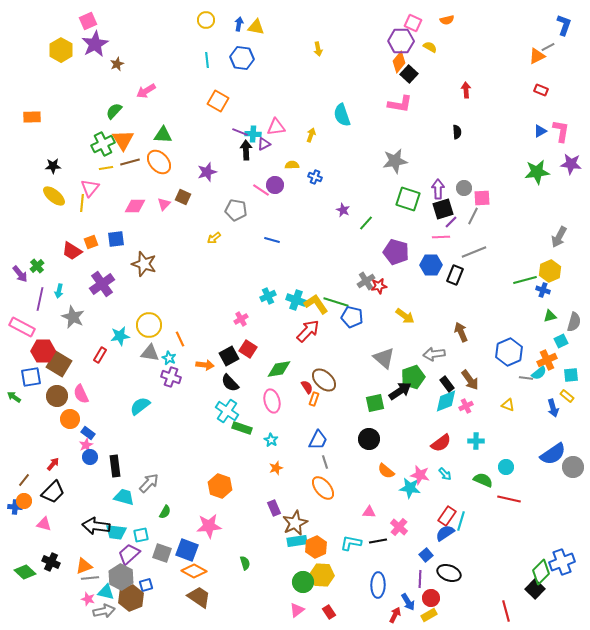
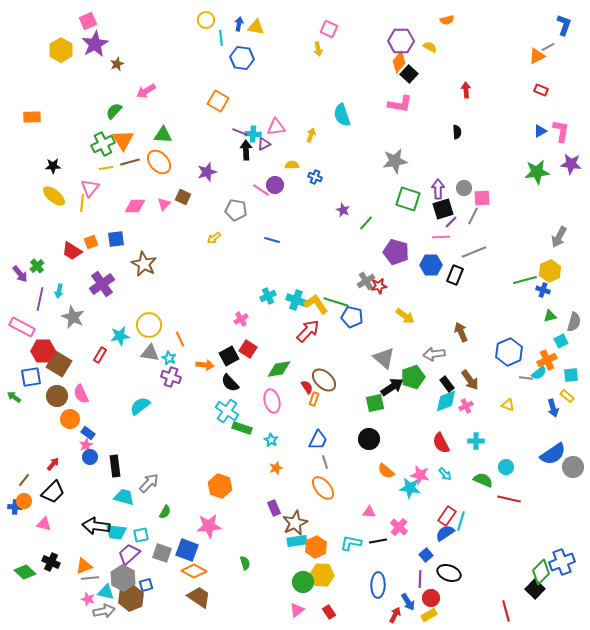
pink square at (413, 23): moved 84 px left, 6 px down
cyan line at (207, 60): moved 14 px right, 22 px up
brown star at (144, 264): rotated 10 degrees clockwise
black arrow at (400, 391): moved 8 px left, 4 px up
red semicircle at (441, 443): rotated 100 degrees clockwise
gray hexagon at (121, 577): moved 2 px right, 1 px down
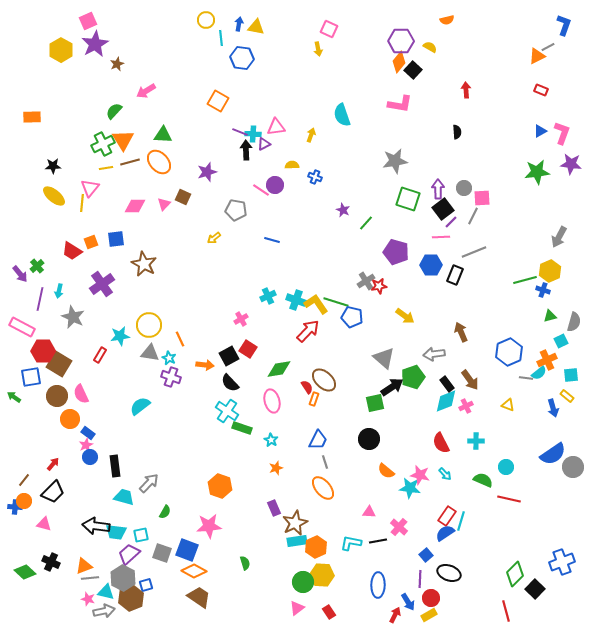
black square at (409, 74): moved 4 px right, 4 px up
pink L-shape at (561, 131): moved 1 px right, 2 px down; rotated 10 degrees clockwise
black square at (443, 209): rotated 20 degrees counterclockwise
green diamond at (541, 572): moved 26 px left, 2 px down
pink triangle at (297, 610): moved 2 px up
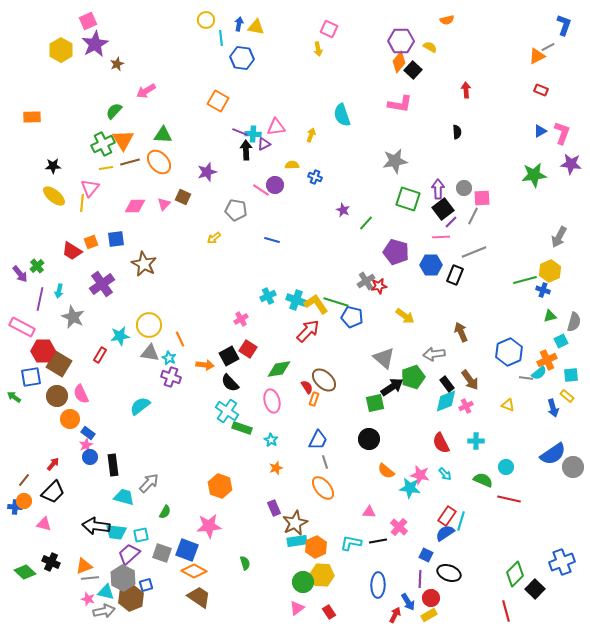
green star at (537, 172): moved 3 px left, 3 px down
black rectangle at (115, 466): moved 2 px left, 1 px up
blue square at (426, 555): rotated 24 degrees counterclockwise
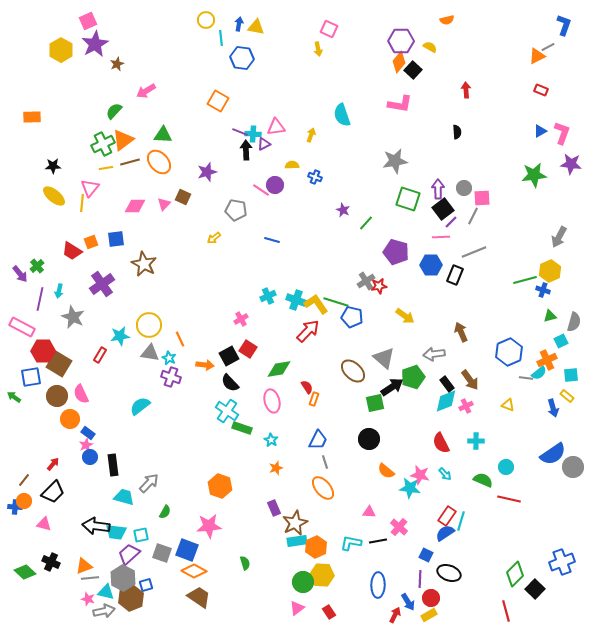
orange triangle at (123, 140): rotated 25 degrees clockwise
brown ellipse at (324, 380): moved 29 px right, 9 px up
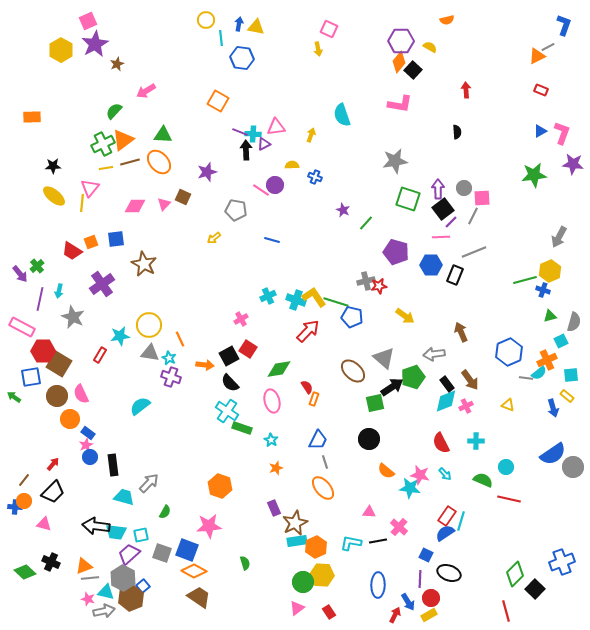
purple star at (571, 164): moved 2 px right
gray cross at (366, 281): rotated 18 degrees clockwise
yellow L-shape at (316, 304): moved 2 px left, 7 px up
blue square at (146, 585): moved 3 px left, 1 px down; rotated 24 degrees counterclockwise
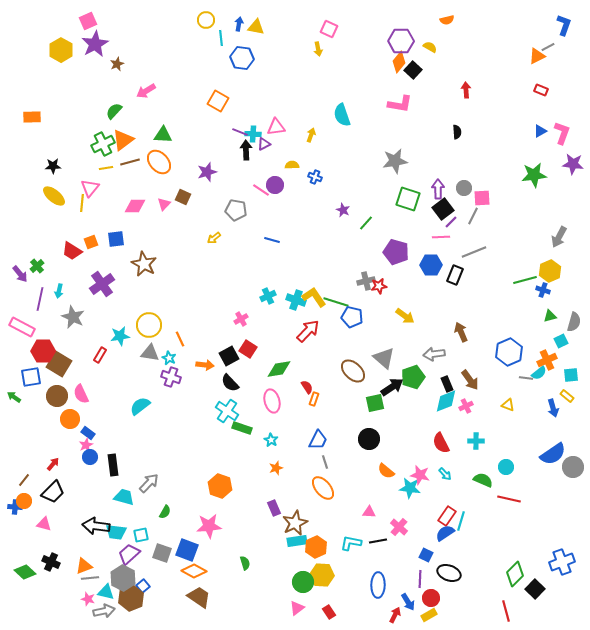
black rectangle at (447, 384): rotated 14 degrees clockwise
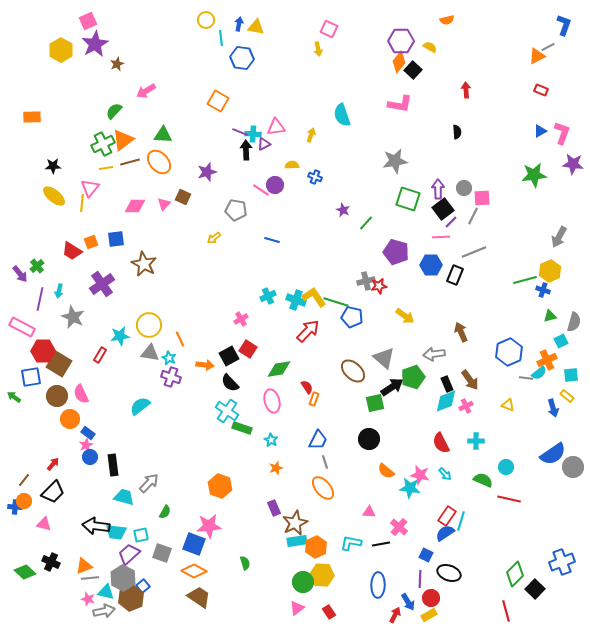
black line at (378, 541): moved 3 px right, 3 px down
blue square at (187, 550): moved 7 px right, 6 px up
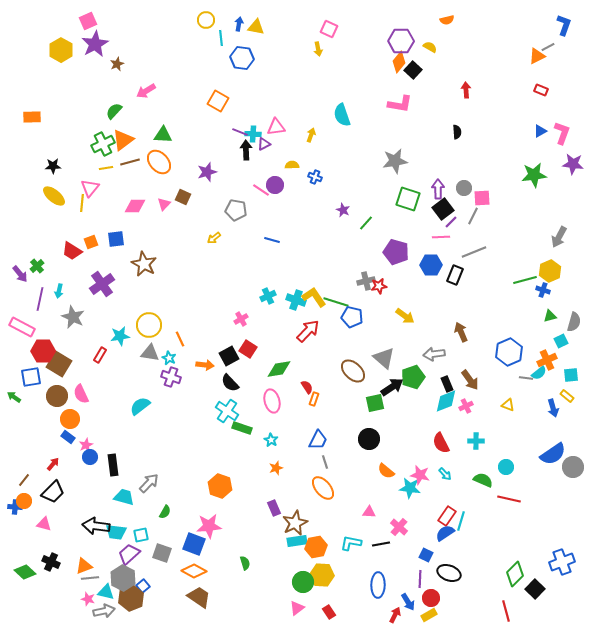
blue rectangle at (88, 433): moved 20 px left, 4 px down
orange hexagon at (316, 547): rotated 15 degrees clockwise
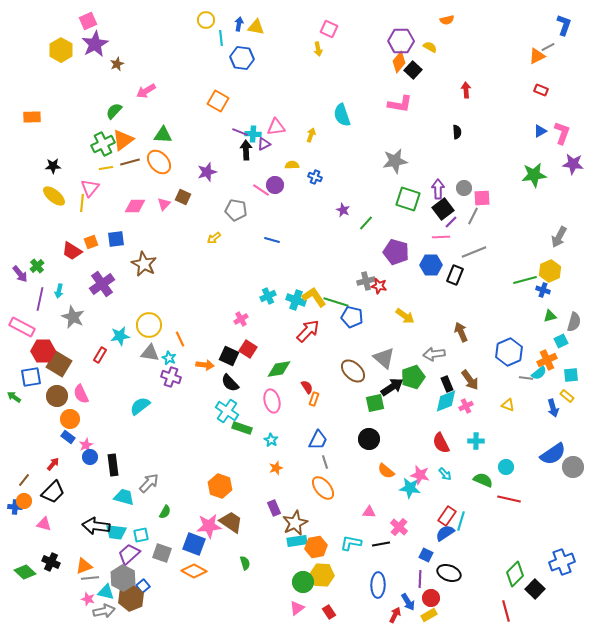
red star at (379, 286): rotated 21 degrees clockwise
black square at (229, 356): rotated 36 degrees counterclockwise
brown trapezoid at (199, 597): moved 32 px right, 75 px up
